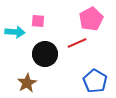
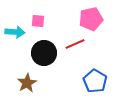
pink pentagon: rotated 15 degrees clockwise
red line: moved 2 px left, 1 px down
black circle: moved 1 px left, 1 px up
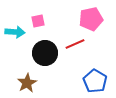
pink square: rotated 16 degrees counterclockwise
black circle: moved 1 px right
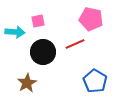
pink pentagon: rotated 25 degrees clockwise
black circle: moved 2 px left, 1 px up
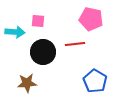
pink square: rotated 16 degrees clockwise
red line: rotated 18 degrees clockwise
brown star: rotated 24 degrees clockwise
